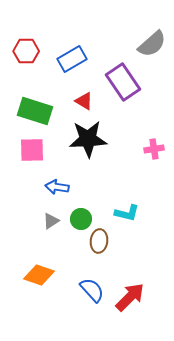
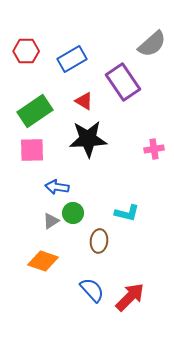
green rectangle: rotated 52 degrees counterclockwise
green circle: moved 8 px left, 6 px up
orange diamond: moved 4 px right, 14 px up
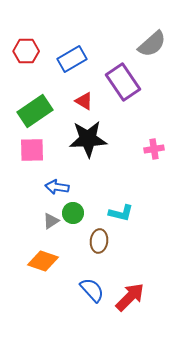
cyan L-shape: moved 6 px left
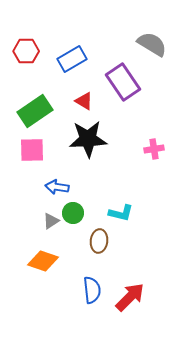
gray semicircle: rotated 108 degrees counterclockwise
blue semicircle: rotated 36 degrees clockwise
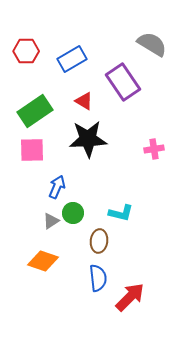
blue arrow: rotated 105 degrees clockwise
blue semicircle: moved 6 px right, 12 px up
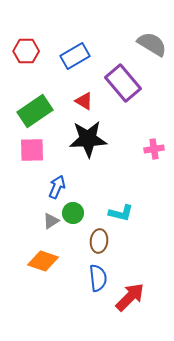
blue rectangle: moved 3 px right, 3 px up
purple rectangle: moved 1 px down; rotated 6 degrees counterclockwise
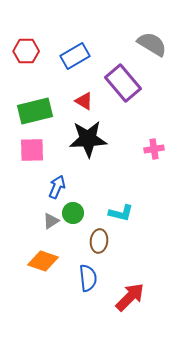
green rectangle: rotated 20 degrees clockwise
blue semicircle: moved 10 px left
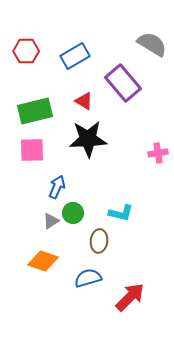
pink cross: moved 4 px right, 4 px down
blue semicircle: rotated 100 degrees counterclockwise
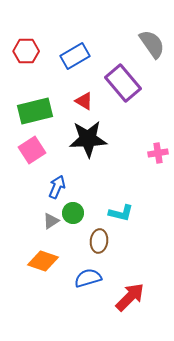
gray semicircle: rotated 24 degrees clockwise
pink square: rotated 32 degrees counterclockwise
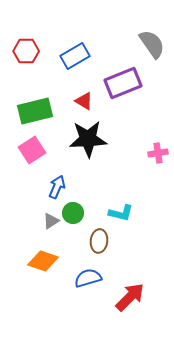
purple rectangle: rotated 72 degrees counterclockwise
